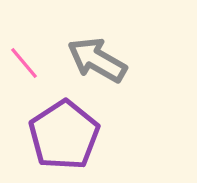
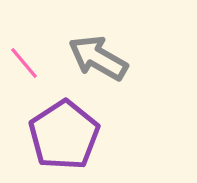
gray arrow: moved 1 px right, 2 px up
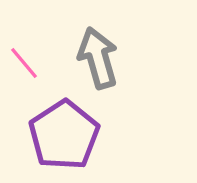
gray arrow: rotated 44 degrees clockwise
